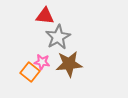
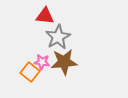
brown star: moved 5 px left, 2 px up
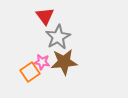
red triangle: rotated 48 degrees clockwise
orange square: rotated 18 degrees clockwise
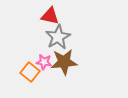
red triangle: moved 5 px right; rotated 42 degrees counterclockwise
pink star: moved 2 px right
orange square: rotated 18 degrees counterclockwise
